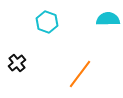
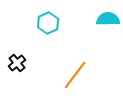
cyan hexagon: moved 1 px right, 1 px down; rotated 15 degrees clockwise
orange line: moved 5 px left, 1 px down
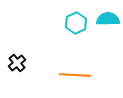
cyan hexagon: moved 28 px right
orange line: rotated 56 degrees clockwise
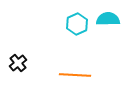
cyan hexagon: moved 1 px right, 1 px down
black cross: moved 1 px right
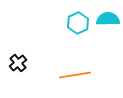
cyan hexagon: moved 1 px right, 1 px up
orange line: rotated 12 degrees counterclockwise
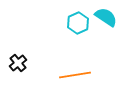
cyan semicircle: moved 2 px left, 2 px up; rotated 35 degrees clockwise
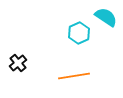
cyan hexagon: moved 1 px right, 10 px down
orange line: moved 1 px left, 1 px down
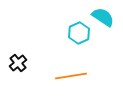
cyan semicircle: moved 3 px left
orange line: moved 3 px left
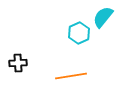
cyan semicircle: rotated 85 degrees counterclockwise
black cross: rotated 36 degrees clockwise
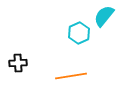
cyan semicircle: moved 1 px right, 1 px up
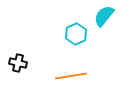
cyan hexagon: moved 3 px left, 1 px down
black cross: rotated 18 degrees clockwise
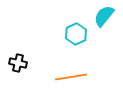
orange line: moved 1 px down
